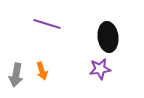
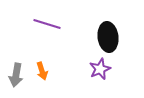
purple star: rotated 15 degrees counterclockwise
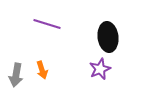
orange arrow: moved 1 px up
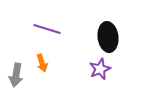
purple line: moved 5 px down
orange arrow: moved 7 px up
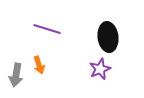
orange arrow: moved 3 px left, 2 px down
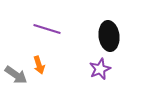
black ellipse: moved 1 px right, 1 px up
gray arrow: rotated 65 degrees counterclockwise
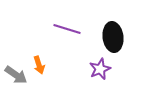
purple line: moved 20 px right
black ellipse: moved 4 px right, 1 px down
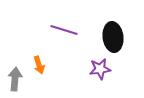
purple line: moved 3 px left, 1 px down
purple star: rotated 15 degrees clockwise
gray arrow: moved 1 px left, 4 px down; rotated 120 degrees counterclockwise
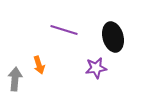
black ellipse: rotated 8 degrees counterclockwise
purple star: moved 4 px left, 1 px up
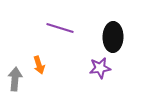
purple line: moved 4 px left, 2 px up
black ellipse: rotated 16 degrees clockwise
purple star: moved 4 px right
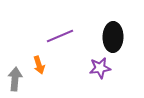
purple line: moved 8 px down; rotated 40 degrees counterclockwise
